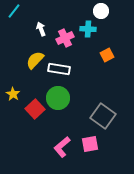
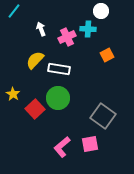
pink cross: moved 2 px right, 1 px up
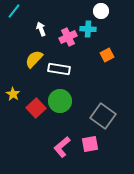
pink cross: moved 1 px right
yellow semicircle: moved 1 px left, 1 px up
green circle: moved 2 px right, 3 px down
red square: moved 1 px right, 1 px up
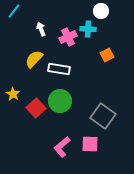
pink square: rotated 12 degrees clockwise
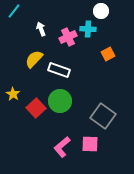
orange square: moved 1 px right, 1 px up
white rectangle: moved 1 px down; rotated 10 degrees clockwise
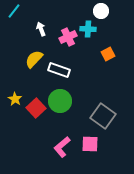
yellow star: moved 2 px right, 5 px down
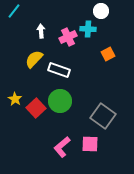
white arrow: moved 2 px down; rotated 16 degrees clockwise
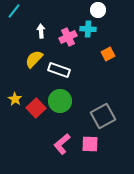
white circle: moved 3 px left, 1 px up
gray square: rotated 25 degrees clockwise
pink L-shape: moved 3 px up
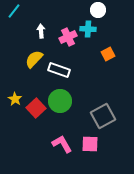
pink L-shape: rotated 100 degrees clockwise
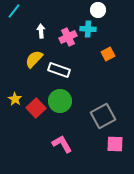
pink square: moved 25 px right
